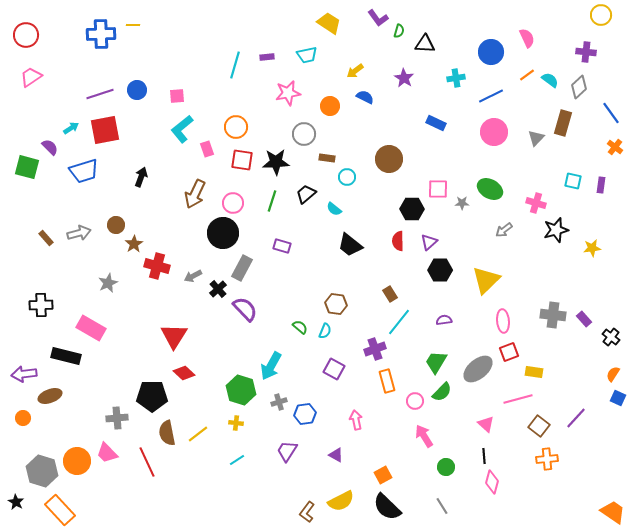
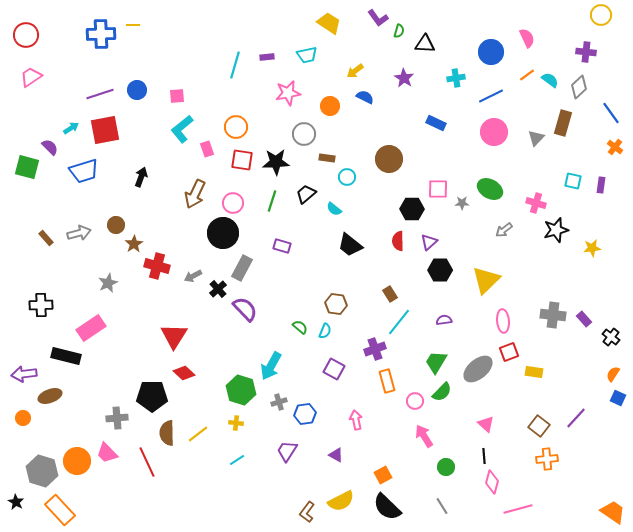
pink rectangle at (91, 328): rotated 64 degrees counterclockwise
pink line at (518, 399): moved 110 px down
brown semicircle at (167, 433): rotated 10 degrees clockwise
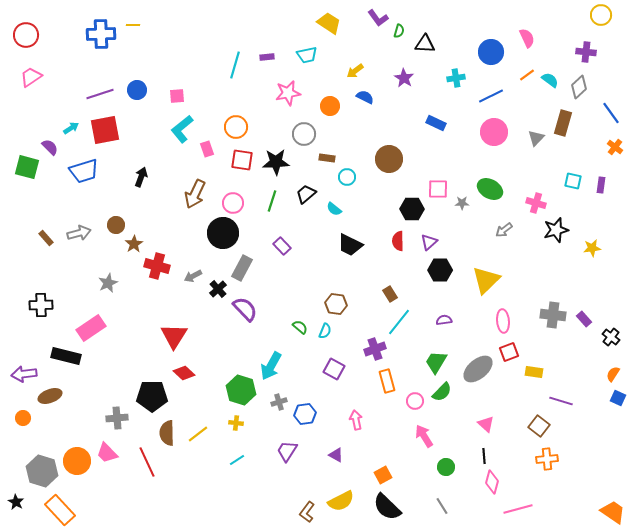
black trapezoid at (350, 245): rotated 12 degrees counterclockwise
purple rectangle at (282, 246): rotated 30 degrees clockwise
purple line at (576, 418): moved 15 px left, 17 px up; rotated 65 degrees clockwise
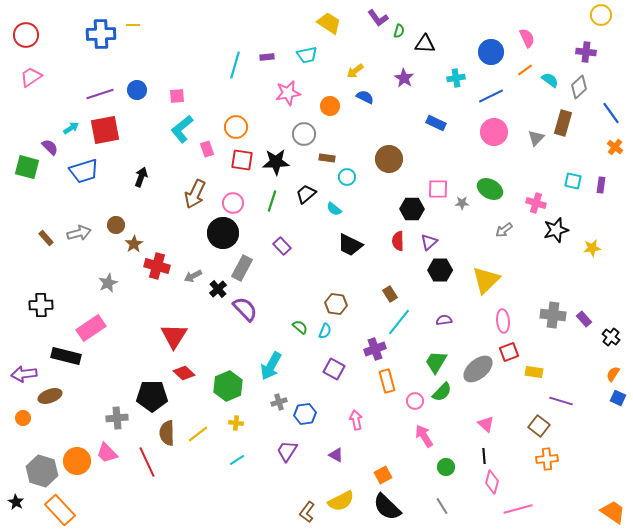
orange line at (527, 75): moved 2 px left, 5 px up
green hexagon at (241, 390): moved 13 px left, 4 px up; rotated 20 degrees clockwise
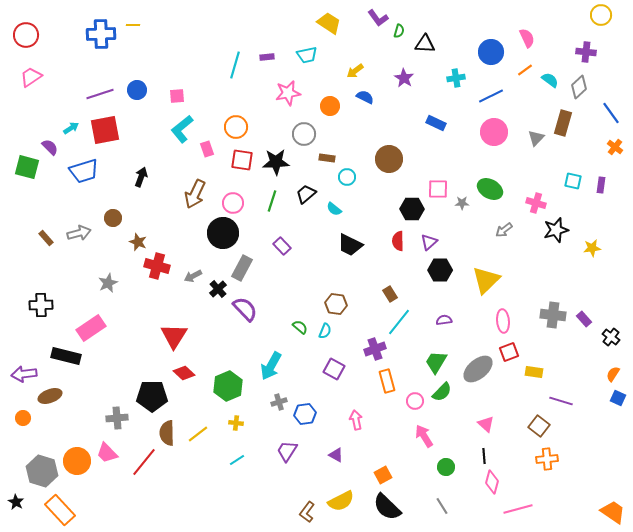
brown circle at (116, 225): moved 3 px left, 7 px up
brown star at (134, 244): moved 4 px right, 2 px up; rotated 18 degrees counterclockwise
red line at (147, 462): moved 3 px left; rotated 64 degrees clockwise
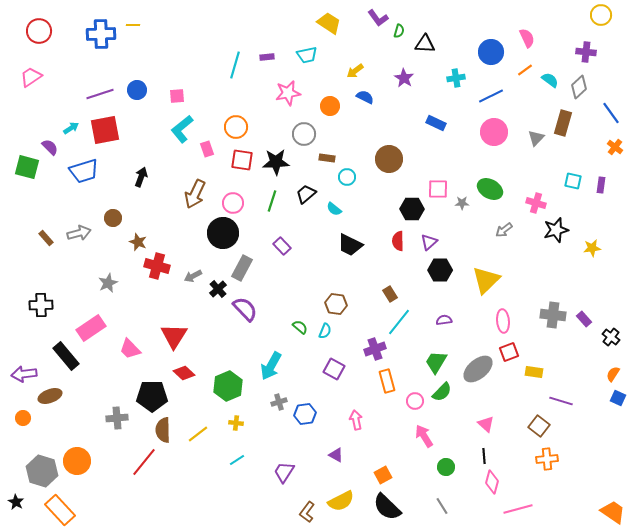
red circle at (26, 35): moved 13 px right, 4 px up
black rectangle at (66, 356): rotated 36 degrees clockwise
brown semicircle at (167, 433): moved 4 px left, 3 px up
purple trapezoid at (287, 451): moved 3 px left, 21 px down
pink trapezoid at (107, 453): moved 23 px right, 104 px up
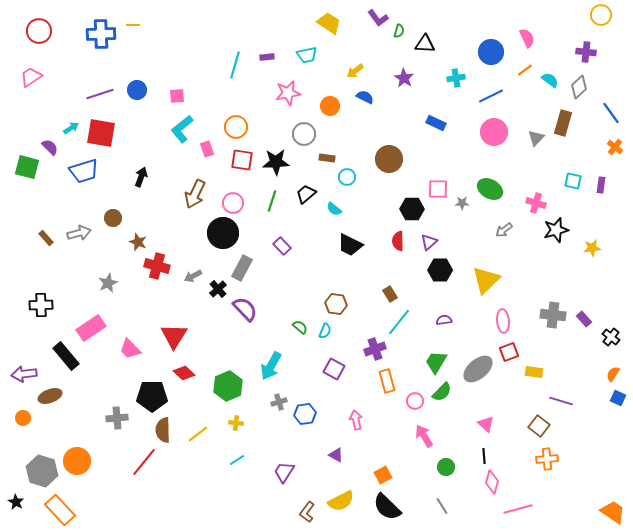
red square at (105, 130): moved 4 px left, 3 px down; rotated 20 degrees clockwise
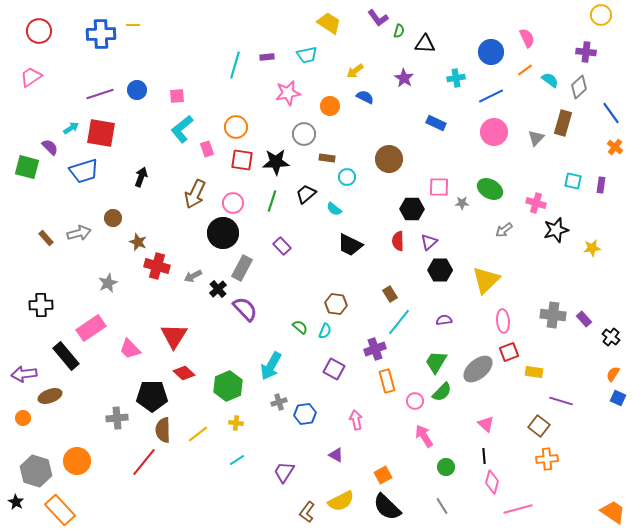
pink square at (438, 189): moved 1 px right, 2 px up
gray hexagon at (42, 471): moved 6 px left
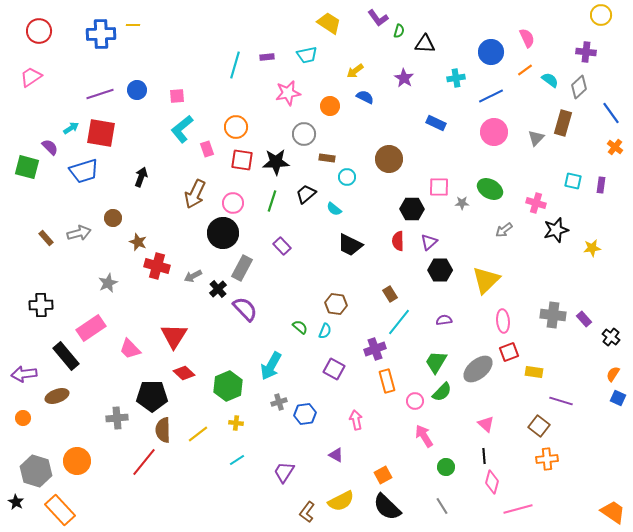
brown ellipse at (50, 396): moved 7 px right
